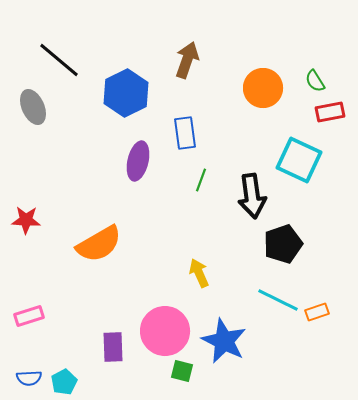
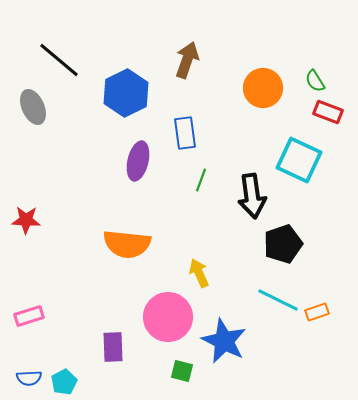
red rectangle: moved 2 px left; rotated 32 degrees clockwise
orange semicircle: moved 28 px right; rotated 36 degrees clockwise
pink circle: moved 3 px right, 14 px up
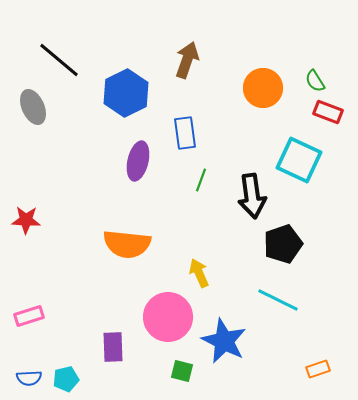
orange rectangle: moved 1 px right, 57 px down
cyan pentagon: moved 2 px right, 3 px up; rotated 15 degrees clockwise
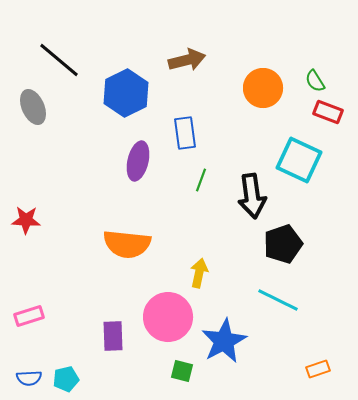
brown arrow: rotated 57 degrees clockwise
yellow arrow: rotated 36 degrees clockwise
blue star: rotated 18 degrees clockwise
purple rectangle: moved 11 px up
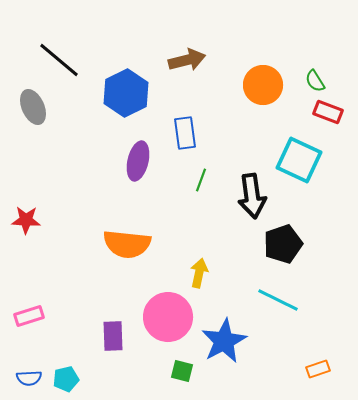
orange circle: moved 3 px up
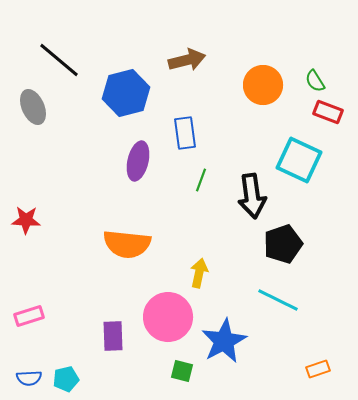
blue hexagon: rotated 12 degrees clockwise
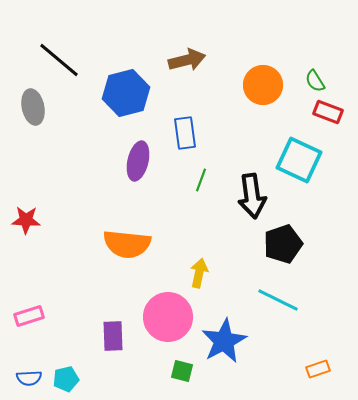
gray ellipse: rotated 12 degrees clockwise
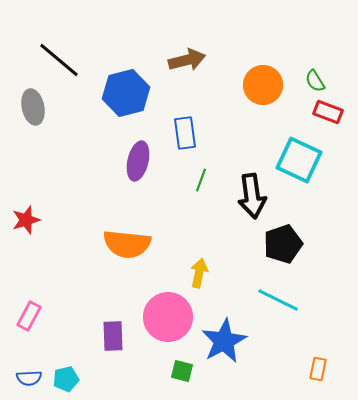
red star: rotated 20 degrees counterclockwise
pink rectangle: rotated 44 degrees counterclockwise
orange rectangle: rotated 60 degrees counterclockwise
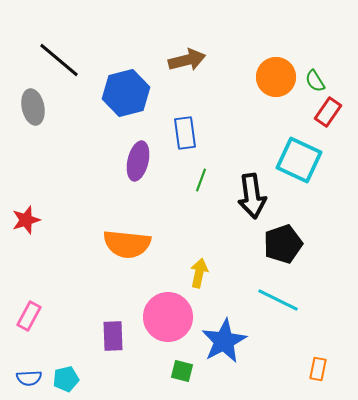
orange circle: moved 13 px right, 8 px up
red rectangle: rotated 76 degrees counterclockwise
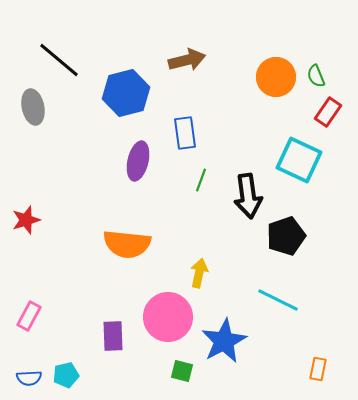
green semicircle: moved 1 px right, 5 px up; rotated 10 degrees clockwise
black arrow: moved 4 px left
black pentagon: moved 3 px right, 8 px up
cyan pentagon: moved 4 px up
